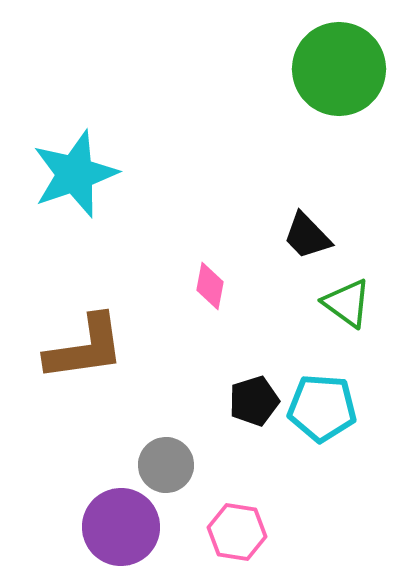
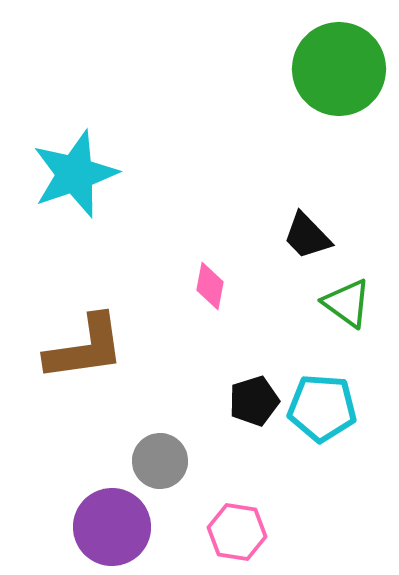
gray circle: moved 6 px left, 4 px up
purple circle: moved 9 px left
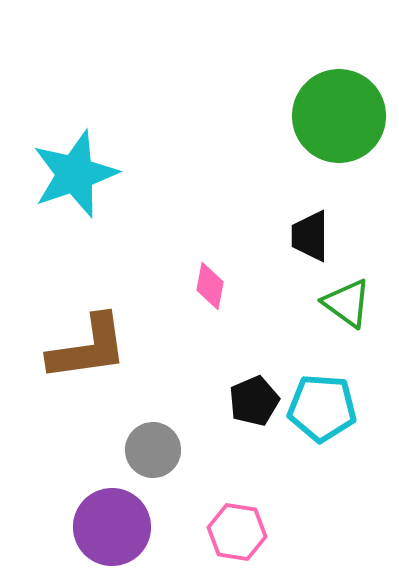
green circle: moved 47 px down
black trapezoid: moved 3 px right; rotated 44 degrees clockwise
brown L-shape: moved 3 px right
black pentagon: rotated 6 degrees counterclockwise
gray circle: moved 7 px left, 11 px up
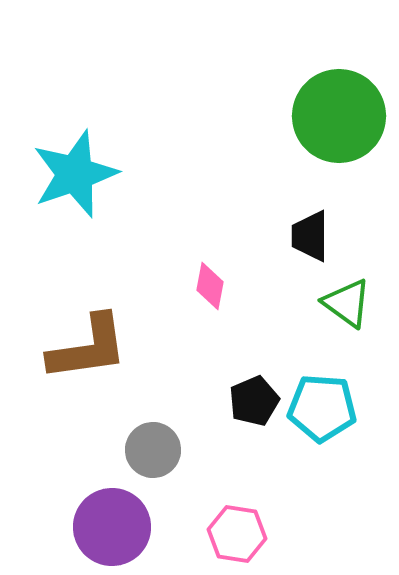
pink hexagon: moved 2 px down
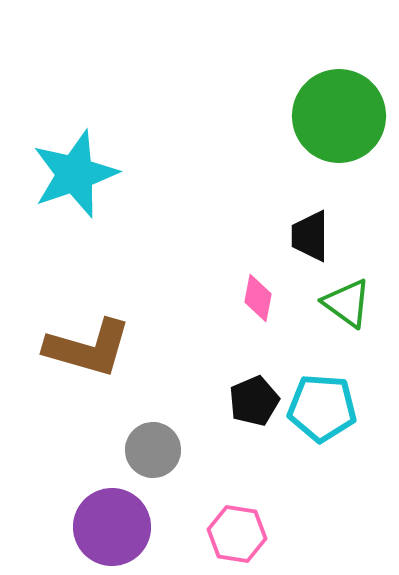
pink diamond: moved 48 px right, 12 px down
brown L-shape: rotated 24 degrees clockwise
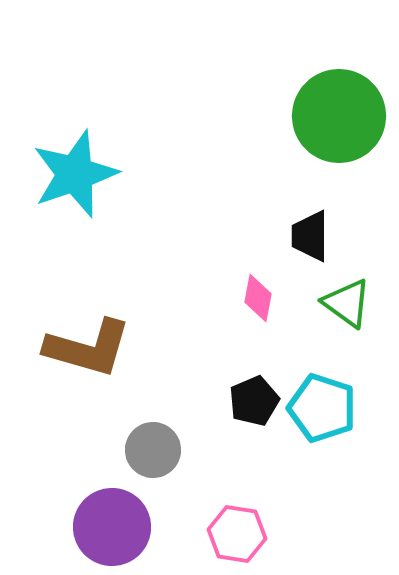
cyan pentagon: rotated 14 degrees clockwise
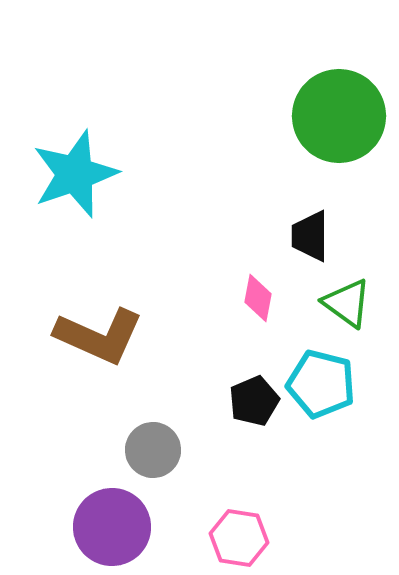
brown L-shape: moved 11 px right, 12 px up; rotated 8 degrees clockwise
cyan pentagon: moved 1 px left, 24 px up; rotated 4 degrees counterclockwise
pink hexagon: moved 2 px right, 4 px down
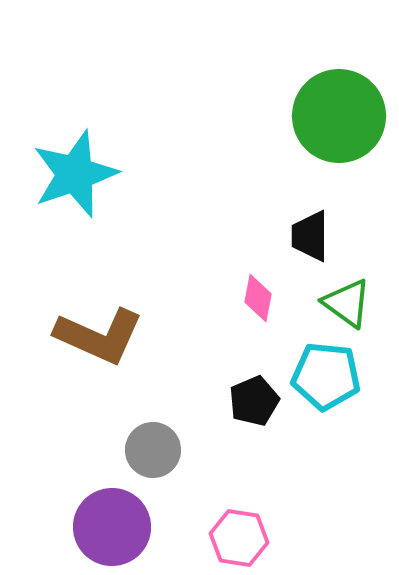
cyan pentagon: moved 5 px right, 8 px up; rotated 8 degrees counterclockwise
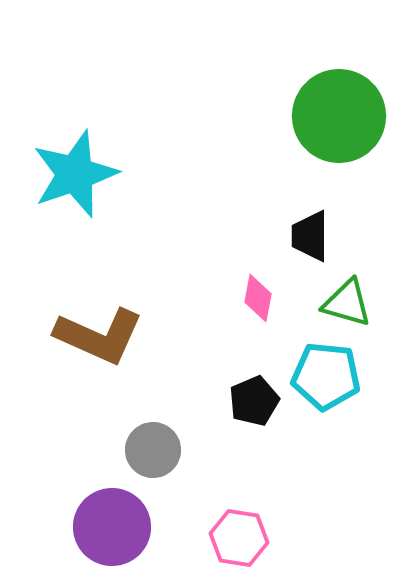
green triangle: rotated 20 degrees counterclockwise
